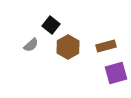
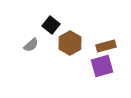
brown hexagon: moved 2 px right, 4 px up
purple square: moved 14 px left, 7 px up
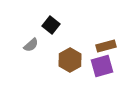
brown hexagon: moved 17 px down
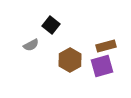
gray semicircle: rotated 14 degrees clockwise
